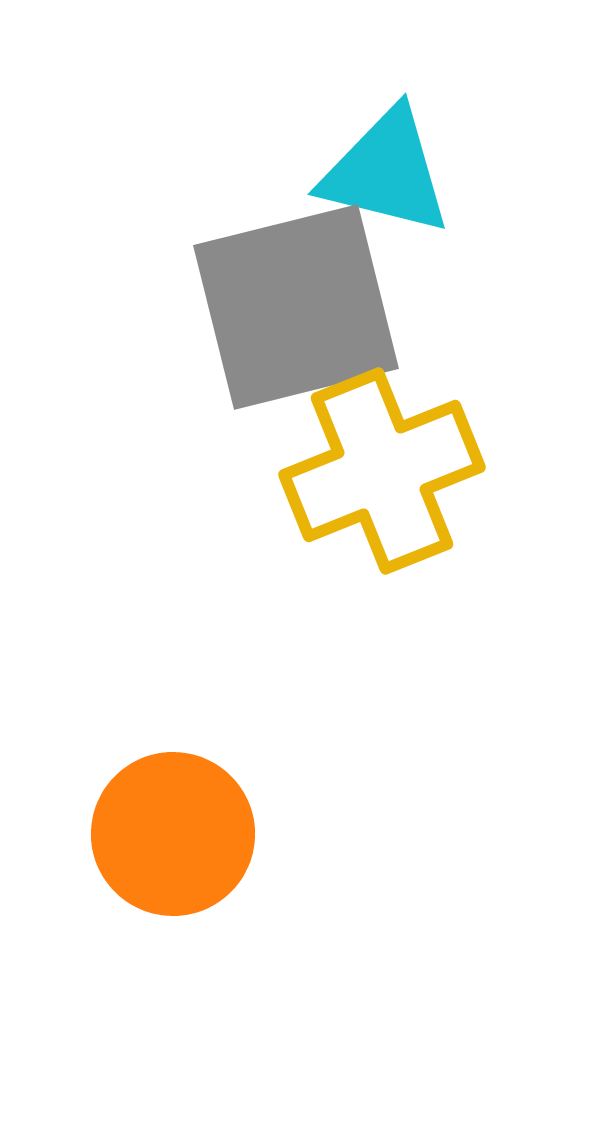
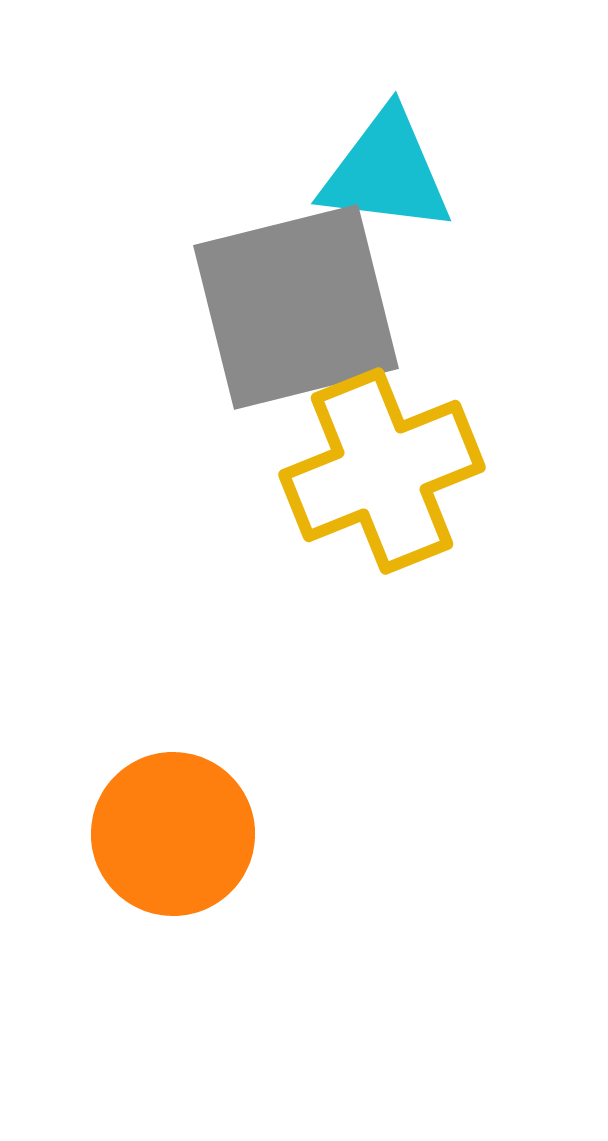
cyan triangle: rotated 7 degrees counterclockwise
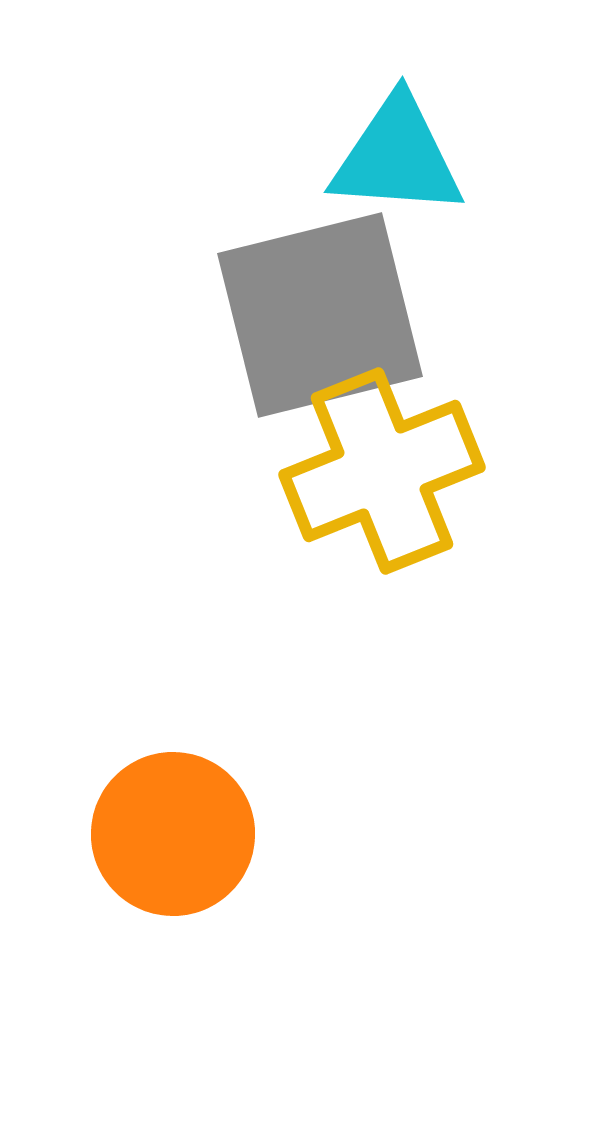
cyan triangle: moved 11 px right, 15 px up; rotated 3 degrees counterclockwise
gray square: moved 24 px right, 8 px down
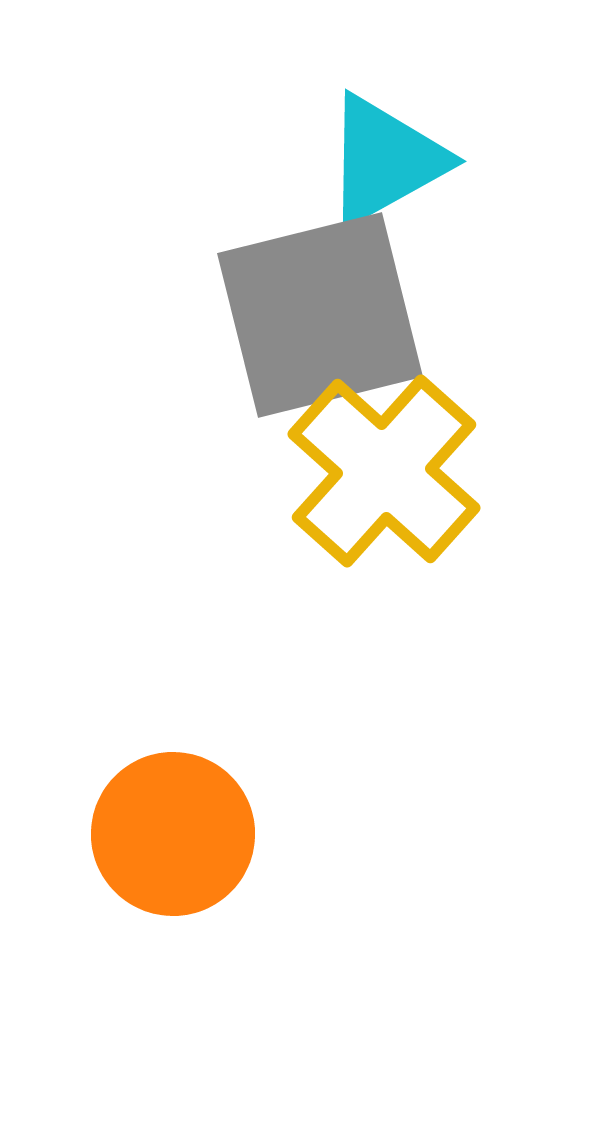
cyan triangle: moved 12 px left, 3 px down; rotated 33 degrees counterclockwise
yellow cross: moved 2 px right; rotated 26 degrees counterclockwise
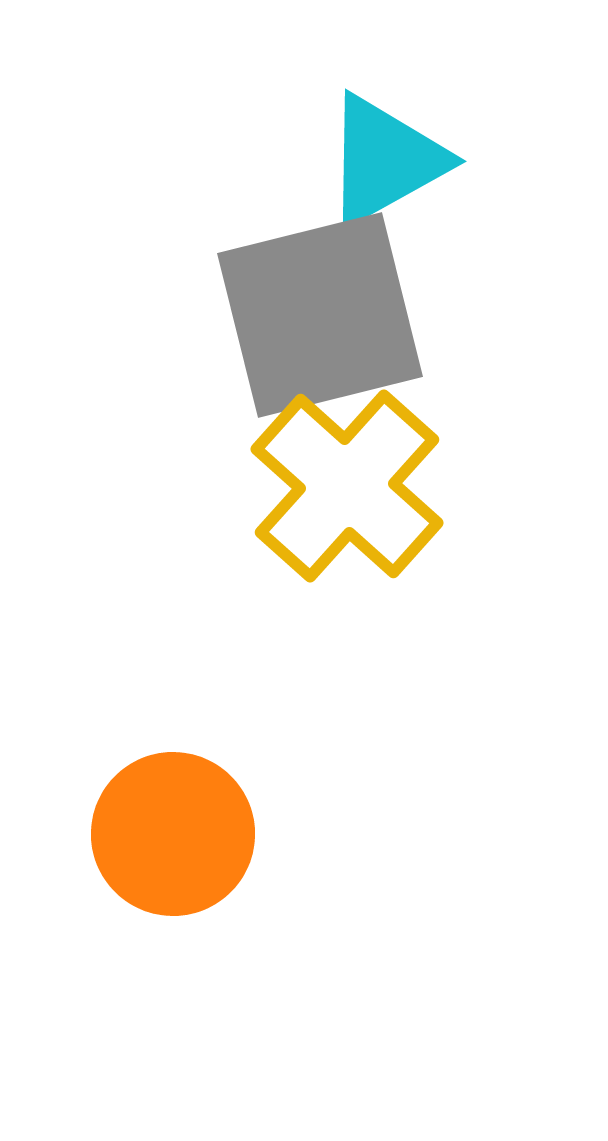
yellow cross: moved 37 px left, 15 px down
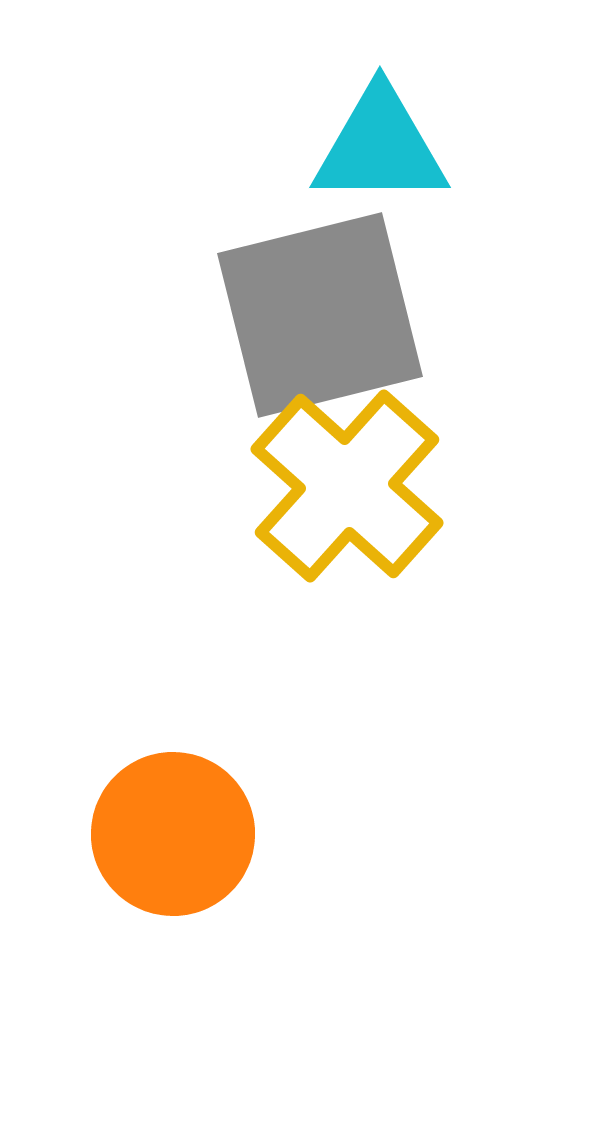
cyan triangle: moved 5 px left, 13 px up; rotated 29 degrees clockwise
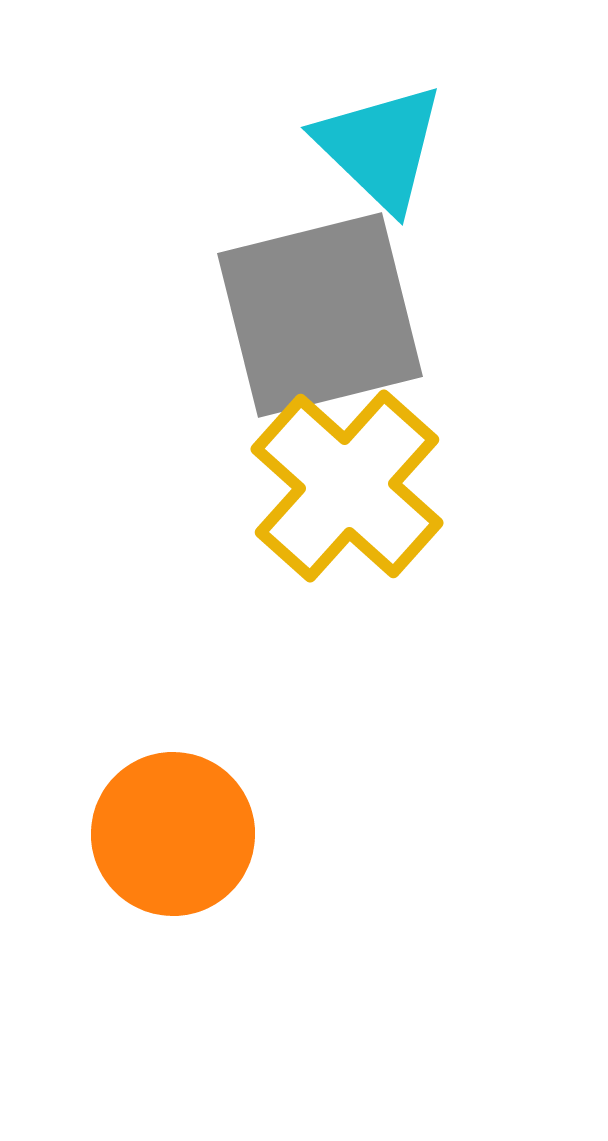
cyan triangle: rotated 44 degrees clockwise
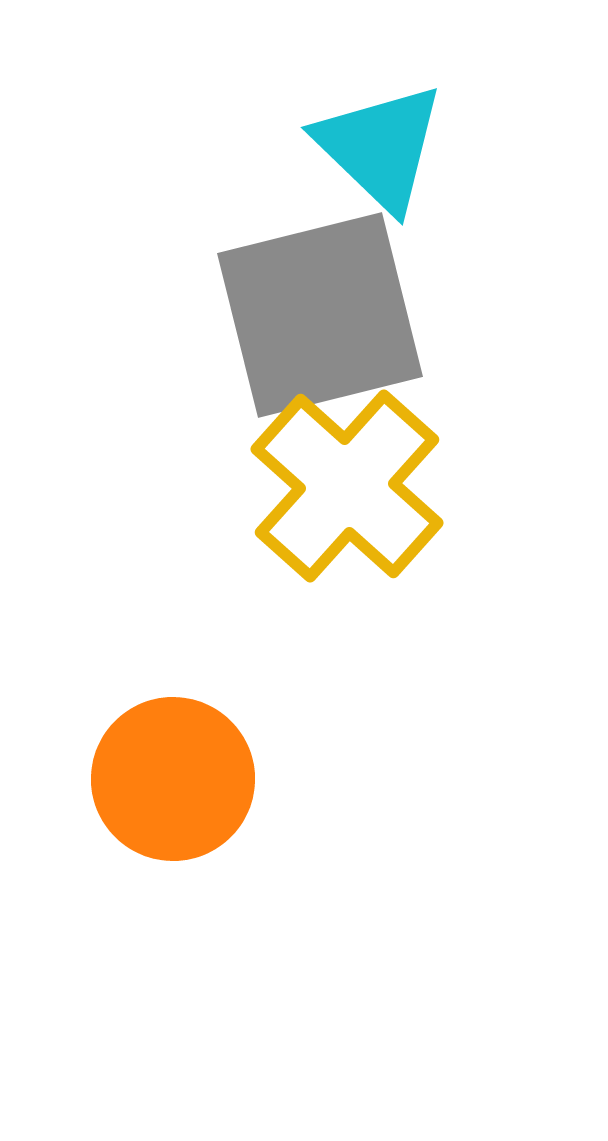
orange circle: moved 55 px up
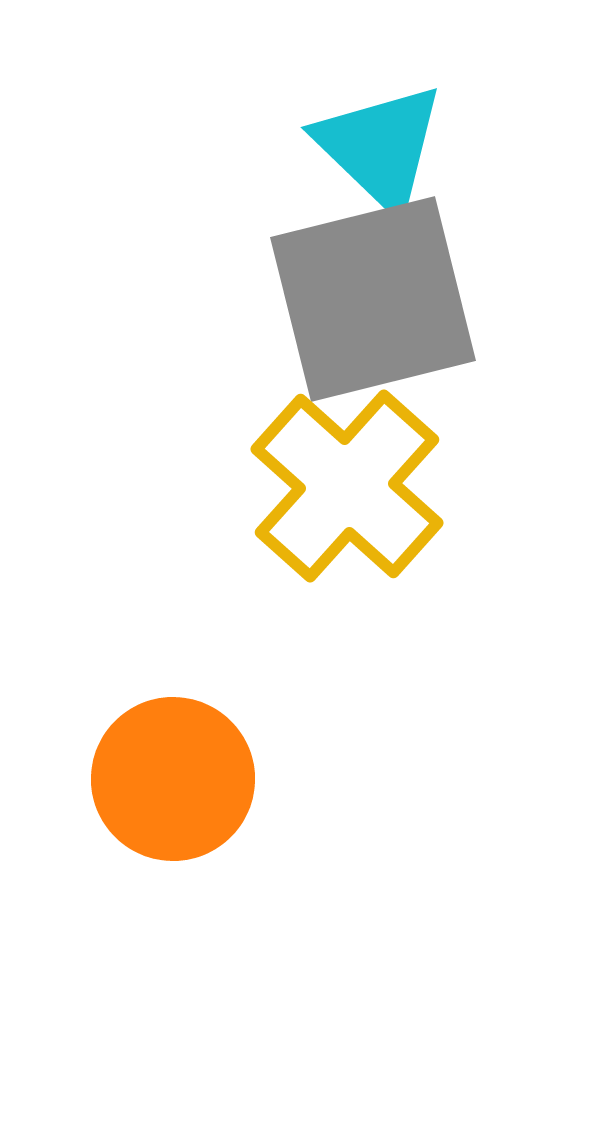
gray square: moved 53 px right, 16 px up
